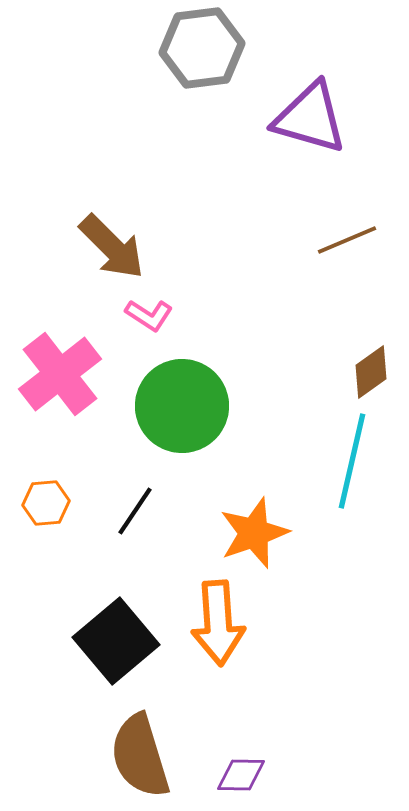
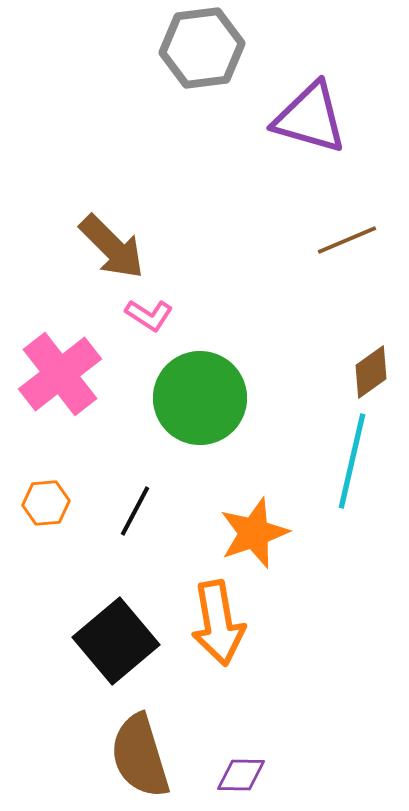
green circle: moved 18 px right, 8 px up
black line: rotated 6 degrees counterclockwise
orange arrow: rotated 6 degrees counterclockwise
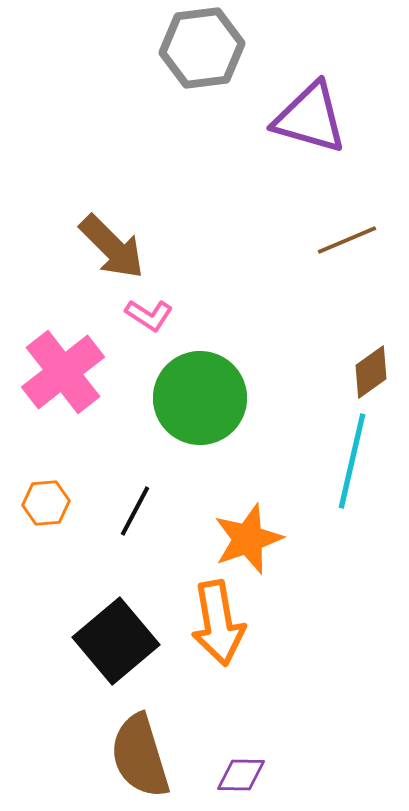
pink cross: moved 3 px right, 2 px up
orange star: moved 6 px left, 6 px down
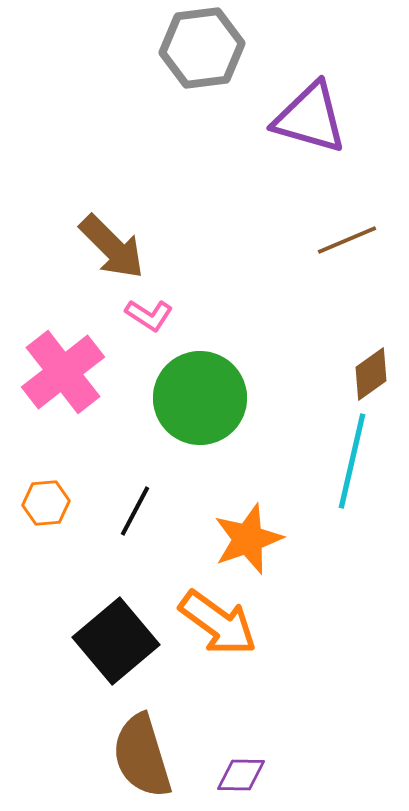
brown diamond: moved 2 px down
orange arrow: rotated 44 degrees counterclockwise
brown semicircle: moved 2 px right
